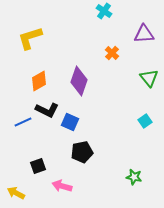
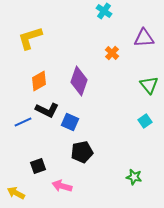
purple triangle: moved 4 px down
green triangle: moved 7 px down
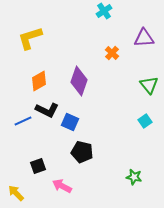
cyan cross: rotated 21 degrees clockwise
blue line: moved 1 px up
black pentagon: rotated 25 degrees clockwise
pink arrow: rotated 12 degrees clockwise
yellow arrow: rotated 18 degrees clockwise
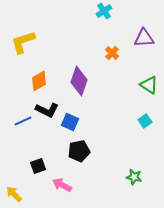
yellow L-shape: moved 7 px left, 4 px down
green triangle: rotated 18 degrees counterclockwise
black pentagon: moved 3 px left, 1 px up; rotated 25 degrees counterclockwise
pink arrow: moved 1 px up
yellow arrow: moved 2 px left, 1 px down
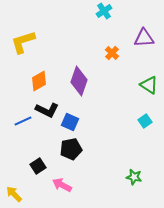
black pentagon: moved 8 px left, 2 px up
black square: rotated 14 degrees counterclockwise
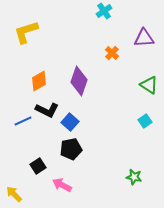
yellow L-shape: moved 3 px right, 10 px up
blue square: rotated 18 degrees clockwise
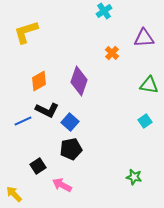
green triangle: rotated 24 degrees counterclockwise
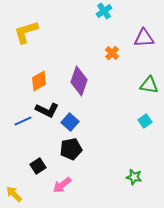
pink arrow: rotated 66 degrees counterclockwise
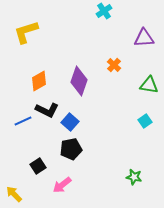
orange cross: moved 2 px right, 12 px down
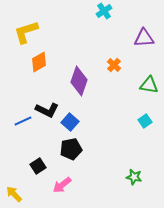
orange diamond: moved 19 px up
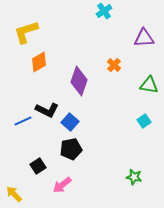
cyan square: moved 1 px left
